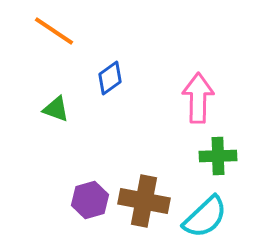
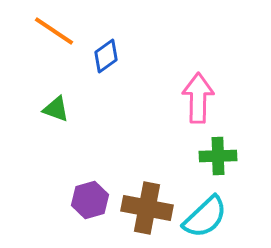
blue diamond: moved 4 px left, 22 px up
brown cross: moved 3 px right, 7 px down
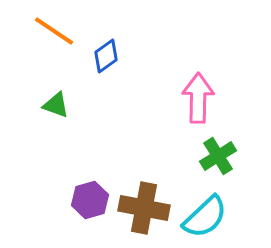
green triangle: moved 4 px up
green cross: rotated 30 degrees counterclockwise
brown cross: moved 3 px left
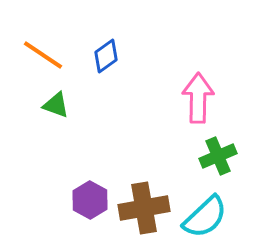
orange line: moved 11 px left, 24 px down
green cross: rotated 9 degrees clockwise
purple hexagon: rotated 15 degrees counterclockwise
brown cross: rotated 21 degrees counterclockwise
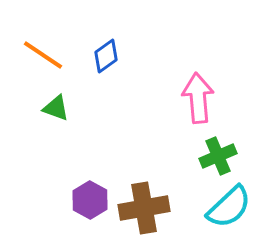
pink arrow: rotated 6 degrees counterclockwise
green triangle: moved 3 px down
cyan semicircle: moved 24 px right, 10 px up
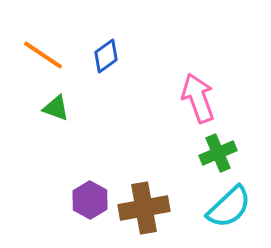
pink arrow: rotated 15 degrees counterclockwise
green cross: moved 3 px up
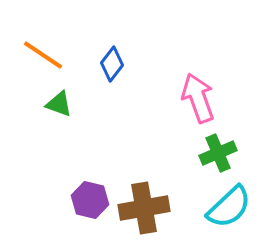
blue diamond: moved 6 px right, 8 px down; rotated 16 degrees counterclockwise
green triangle: moved 3 px right, 4 px up
purple hexagon: rotated 15 degrees counterclockwise
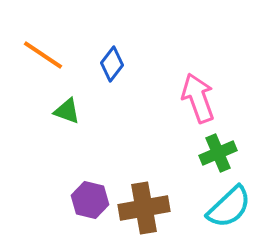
green triangle: moved 8 px right, 7 px down
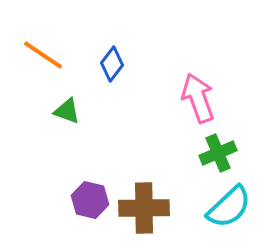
brown cross: rotated 9 degrees clockwise
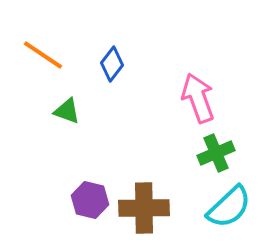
green cross: moved 2 px left
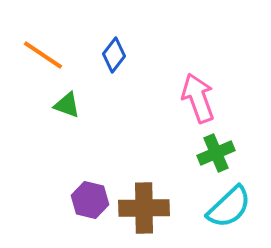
blue diamond: moved 2 px right, 9 px up
green triangle: moved 6 px up
